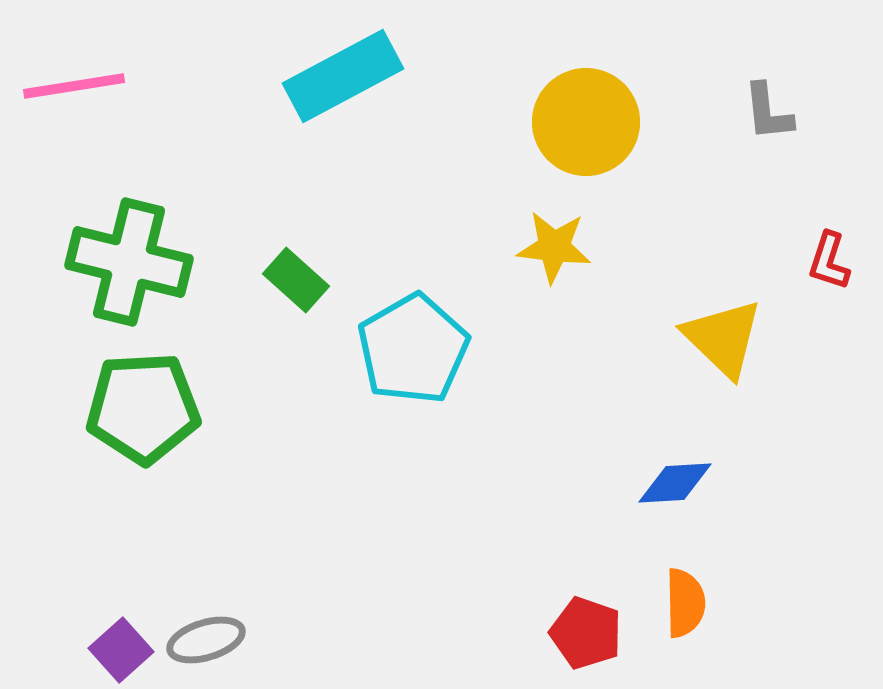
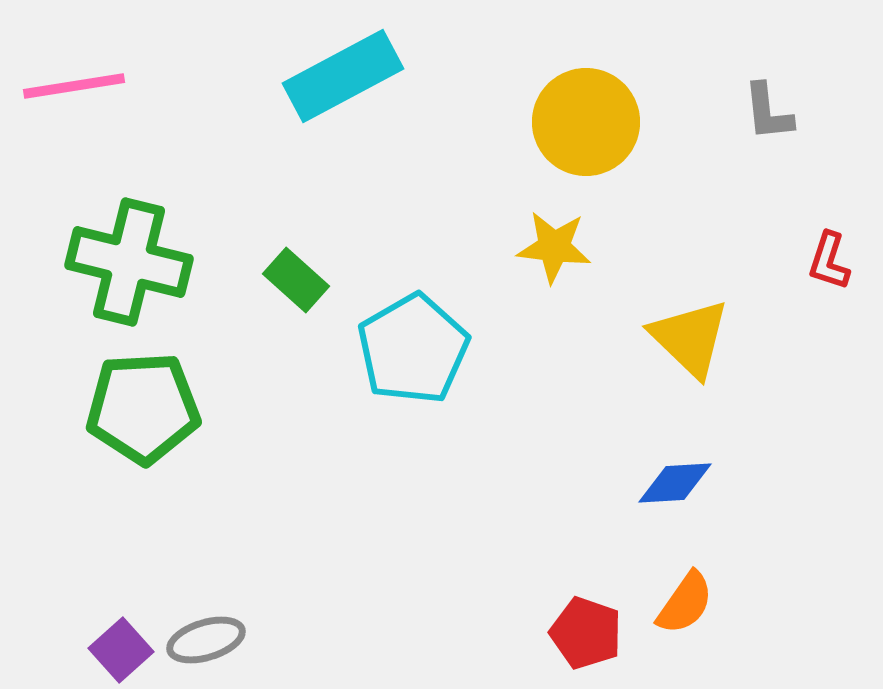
yellow triangle: moved 33 px left
orange semicircle: rotated 36 degrees clockwise
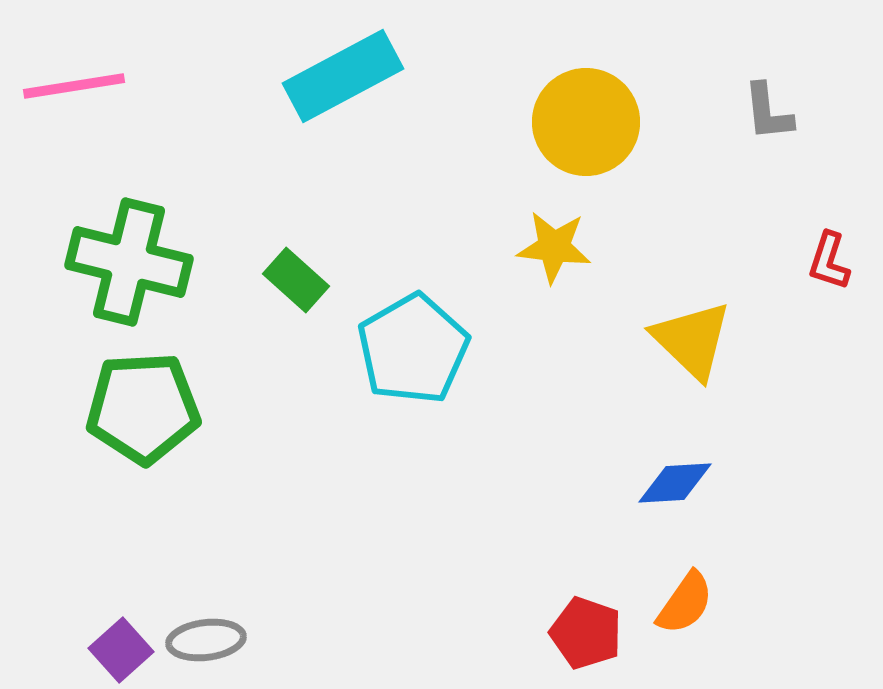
yellow triangle: moved 2 px right, 2 px down
gray ellipse: rotated 10 degrees clockwise
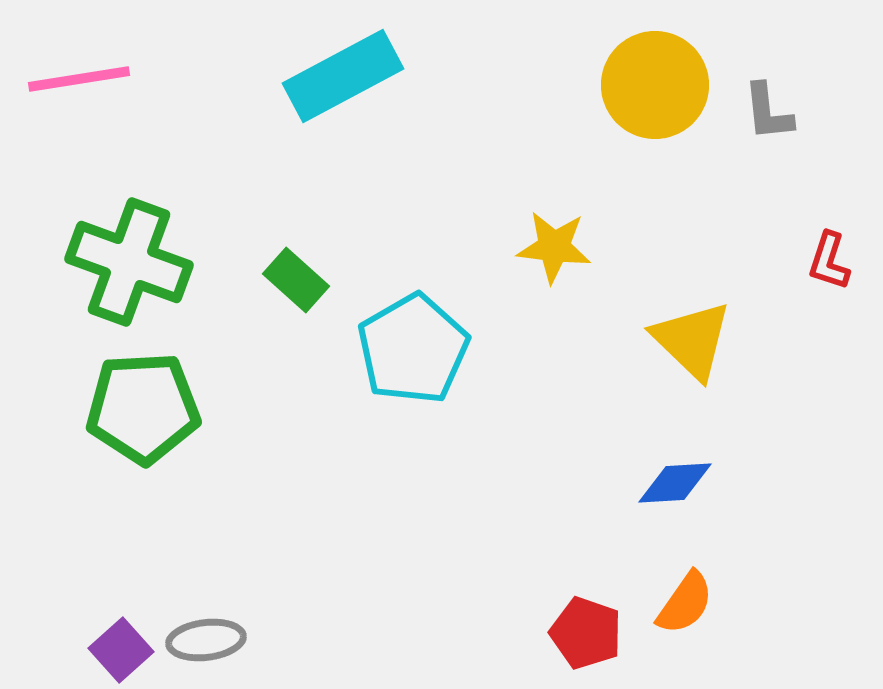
pink line: moved 5 px right, 7 px up
yellow circle: moved 69 px right, 37 px up
green cross: rotated 6 degrees clockwise
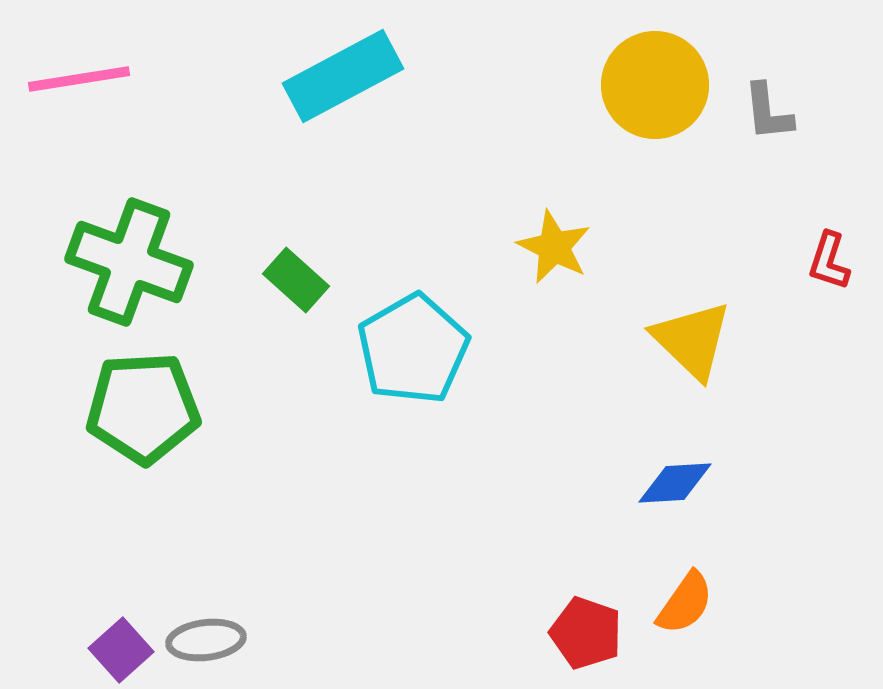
yellow star: rotated 20 degrees clockwise
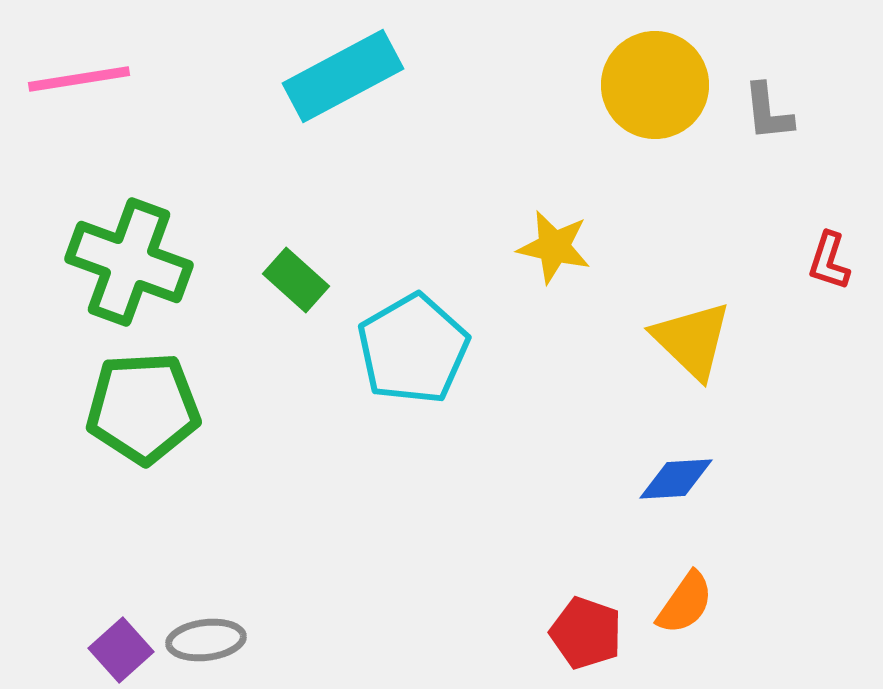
yellow star: rotated 14 degrees counterclockwise
blue diamond: moved 1 px right, 4 px up
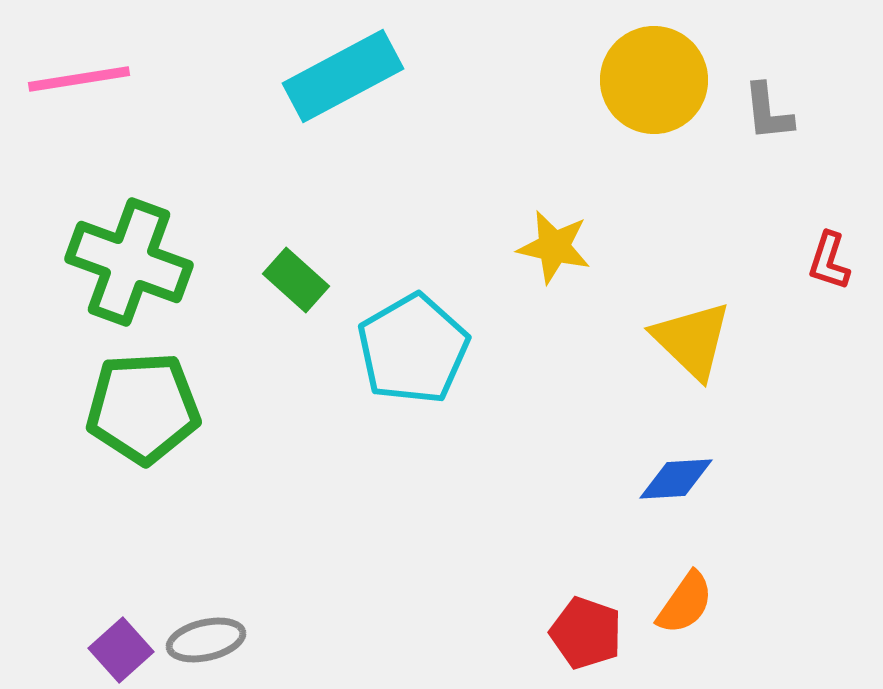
yellow circle: moved 1 px left, 5 px up
gray ellipse: rotated 6 degrees counterclockwise
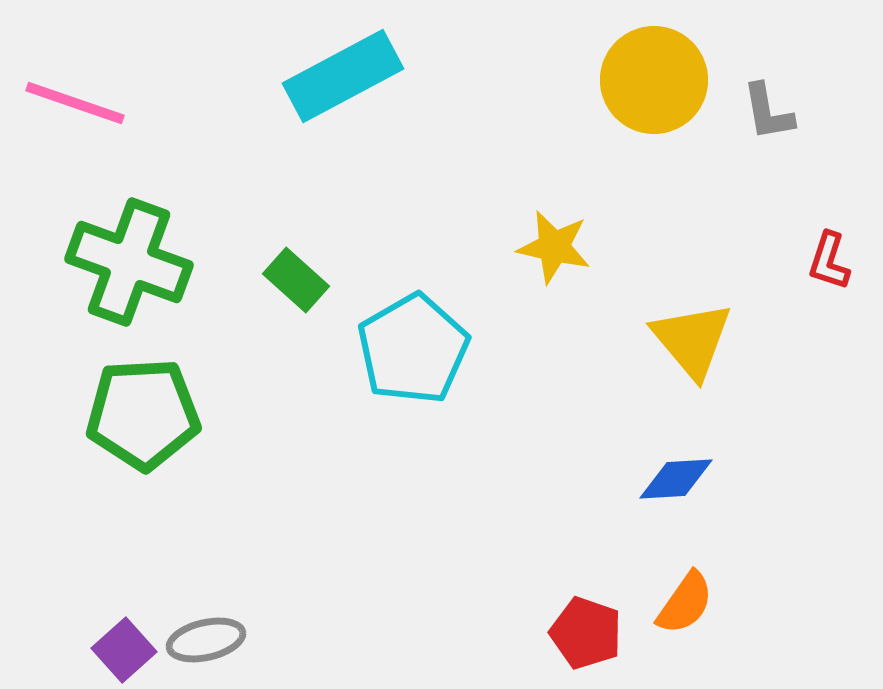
pink line: moved 4 px left, 24 px down; rotated 28 degrees clockwise
gray L-shape: rotated 4 degrees counterclockwise
yellow triangle: rotated 6 degrees clockwise
green pentagon: moved 6 px down
purple square: moved 3 px right
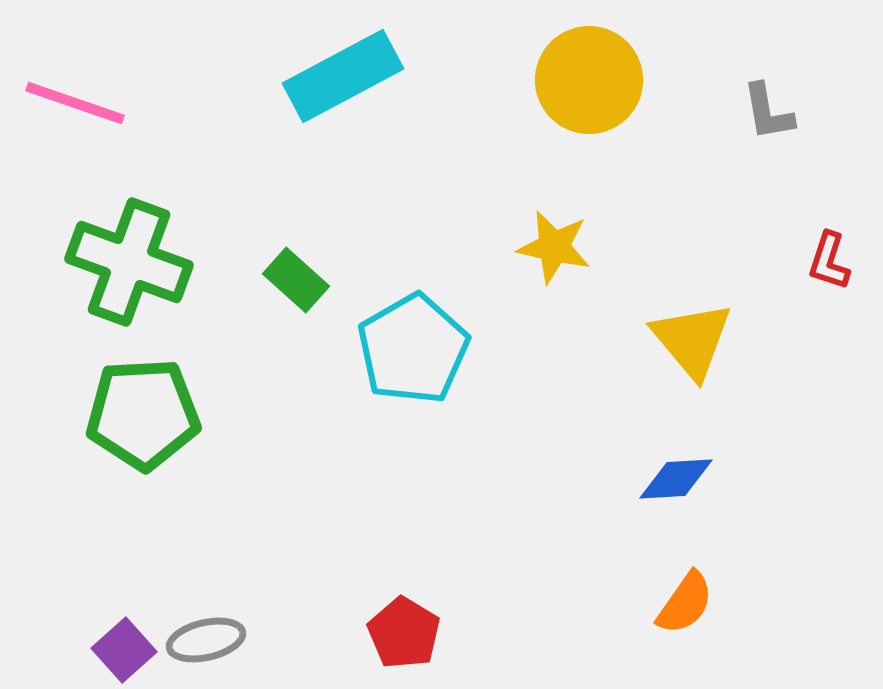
yellow circle: moved 65 px left
red pentagon: moved 182 px left; rotated 12 degrees clockwise
